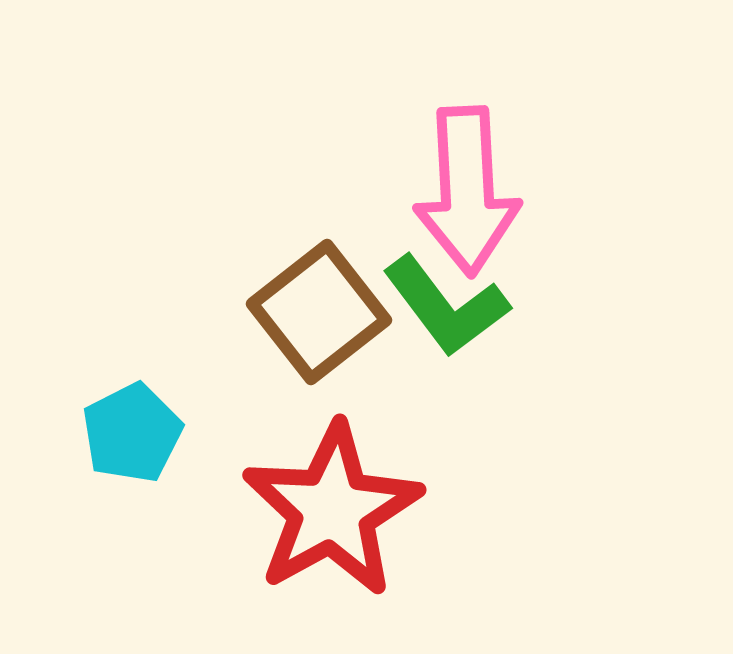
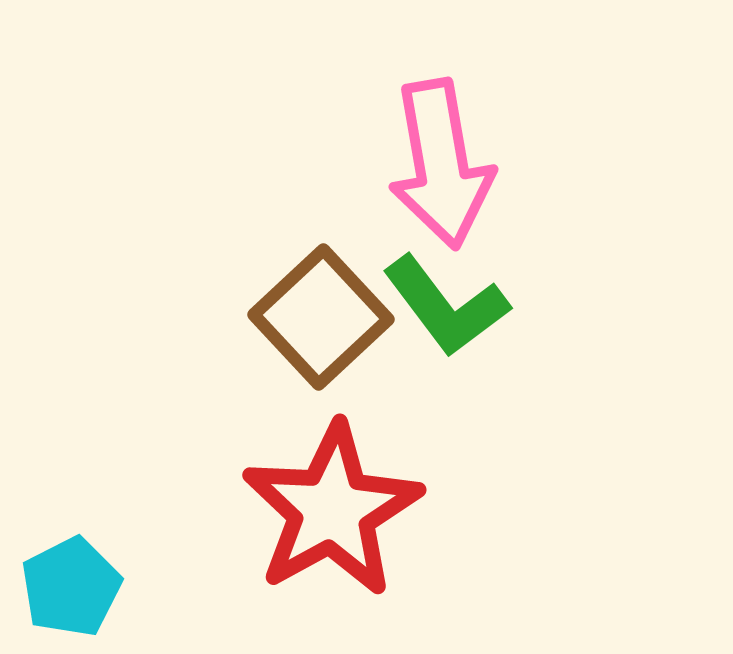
pink arrow: moved 26 px left, 27 px up; rotated 7 degrees counterclockwise
brown square: moved 2 px right, 5 px down; rotated 5 degrees counterclockwise
cyan pentagon: moved 61 px left, 154 px down
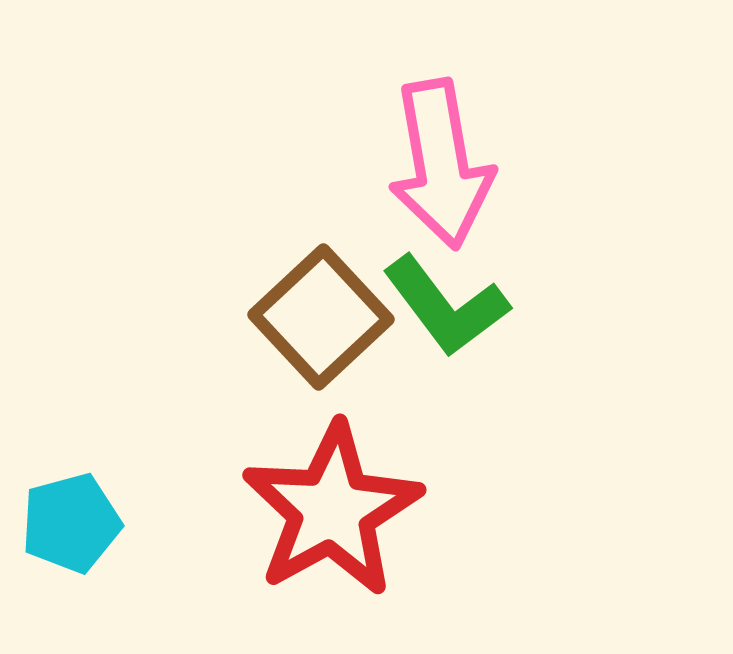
cyan pentagon: moved 64 px up; rotated 12 degrees clockwise
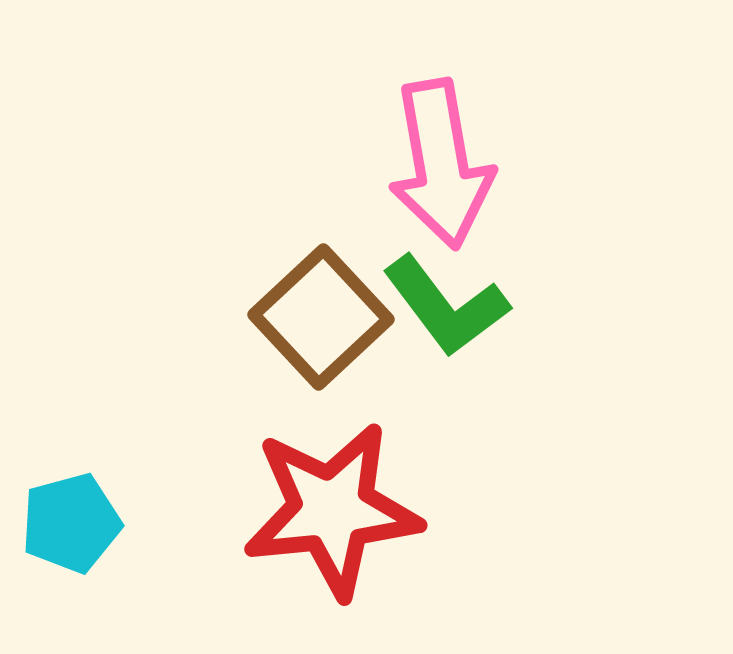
red star: rotated 23 degrees clockwise
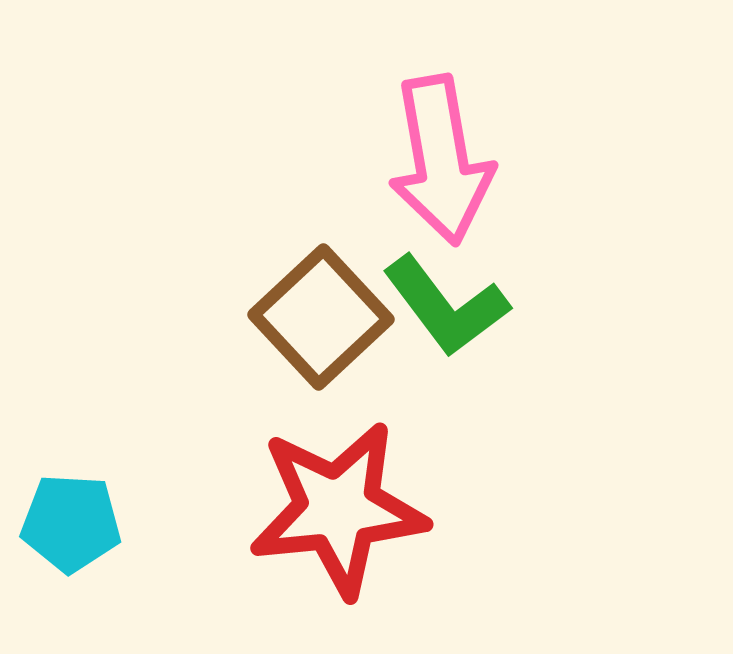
pink arrow: moved 4 px up
red star: moved 6 px right, 1 px up
cyan pentagon: rotated 18 degrees clockwise
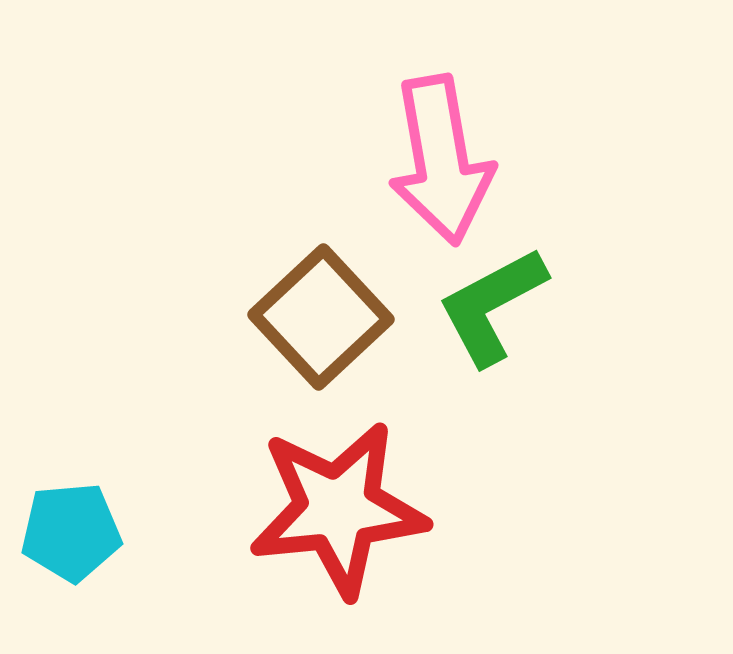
green L-shape: moved 46 px right; rotated 99 degrees clockwise
cyan pentagon: moved 9 px down; rotated 8 degrees counterclockwise
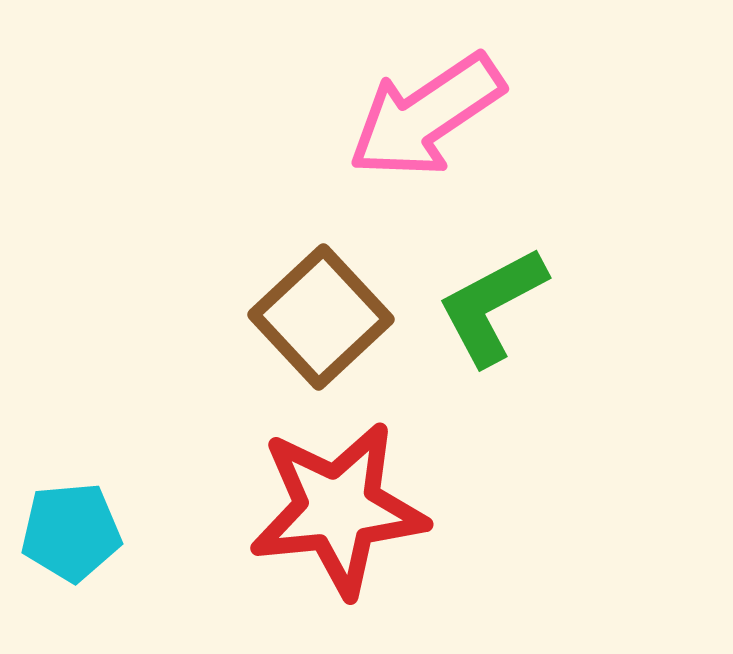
pink arrow: moved 15 px left, 44 px up; rotated 66 degrees clockwise
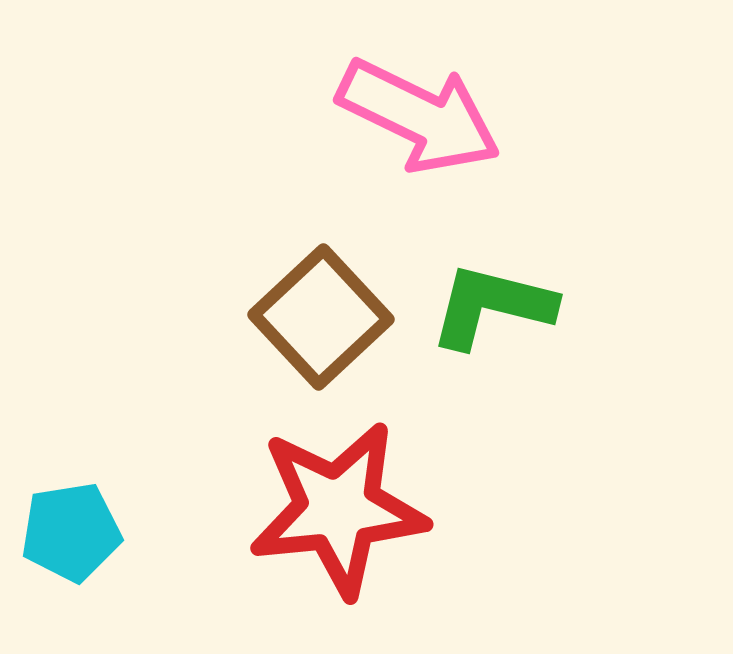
pink arrow: moved 7 px left; rotated 120 degrees counterclockwise
green L-shape: rotated 42 degrees clockwise
cyan pentagon: rotated 4 degrees counterclockwise
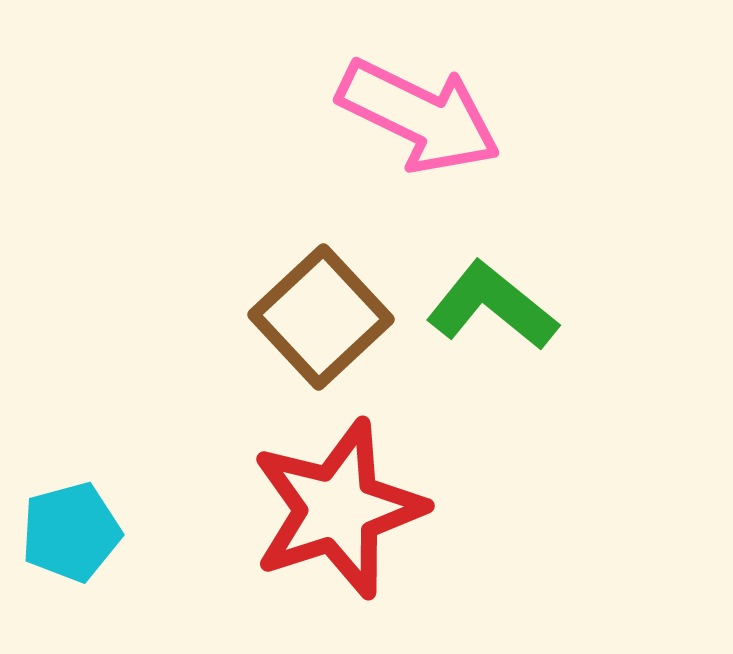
green L-shape: rotated 25 degrees clockwise
red star: rotated 12 degrees counterclockwise
cyan pentagon: rotated 6 degrees counterclockwise
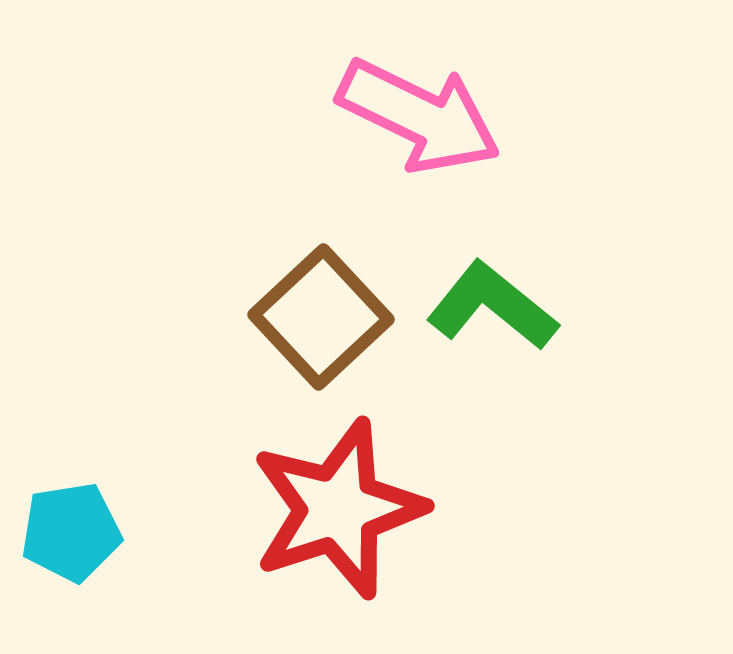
cyan pentagon: rotated 6 degrees clockwise
